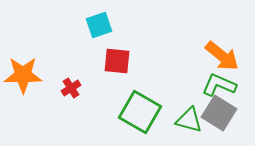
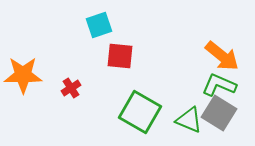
red square: moved 3 px right, 5 px up
green triangle: rotated 8 degrees clockwise
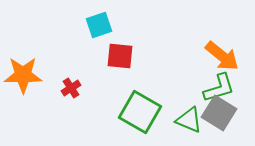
green L-shape: moved 3 px down; rotated 140 degrees clockwise
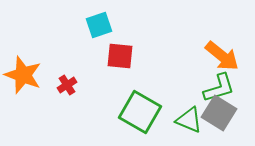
orange star: rotated 21 degrees clockwise
red cross: moved 4 px left, 3 px up
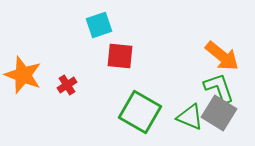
green L-shape: rotated 92 degrees counterclockwise
green triangle: moved 1 px right, 3 px up
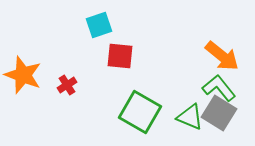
green L-shape: rotated 20 degrees counterclockwise
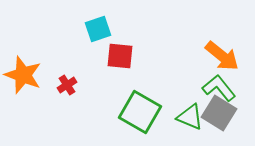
cyan square: moved 1 px left, 4 px down
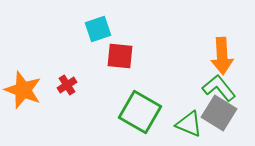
orange arrow: rotated 48 degrees clockwise
orange star: moved 15 px down
green triangle: moved 1 px left, 7 px down
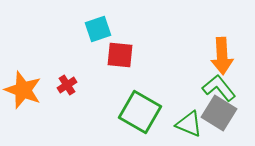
red square: moved 1 px up
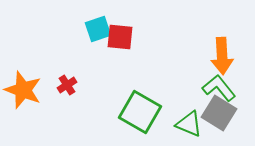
red square: moved 18 px up
